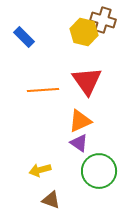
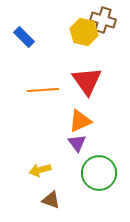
purple triangle: moved 2 px left; rotated 18 degrees clockwise
green circle: moved 2 px down
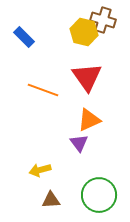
red triangle: moved 4 px up
orange line: rotated 24 degrees clockwise
orange triangle: moved 9 px right, 1 px up
purple triangle: moved 2 px right
green circle: moved 22 px down
brown triangle: rotated 24 degrees counterclockwise
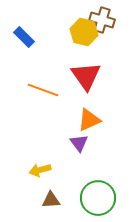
brown cross: moved 1 px left
red triangle: moved 1 px left, 1 px up
green circle: moved 1 px left, 3 px down
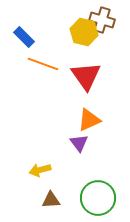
orange line: moved 26 px up
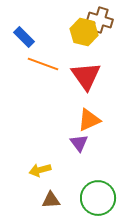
brown cross: moved 2 px left
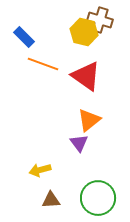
red triangle: rotated 20 degrees counterclockwise
orange triangle: rotated 15 degrees counterclockwise
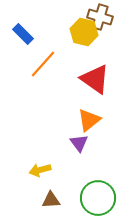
brown cross: moved 3 px up
blue rectangle: moved 1 px left, 3 px up
orange line: rotated 68 degrees counterclockwise
red triangle: moved 9 px right, 3 px down
